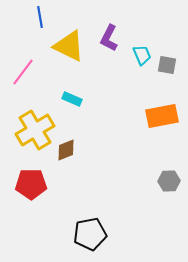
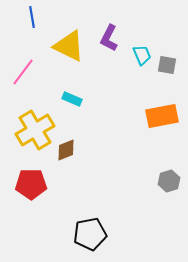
blue line: moved 8 px left
gray hexagon: rotated 15 degrees counterclockwise
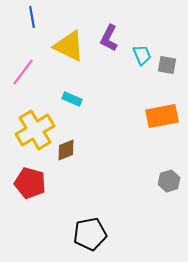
red pentagon: moved 1 px left, 1 px up; rotated 16 degrees clockwise
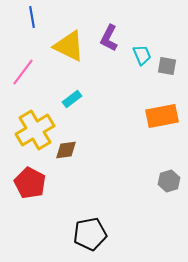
gray square: moved 1 px down
cyan rectangle: rotated 60 degrees counterclockwise
brown diamond: rotated 15 degrees clockwise
red pentagon: rotated 12 degrees clockwise
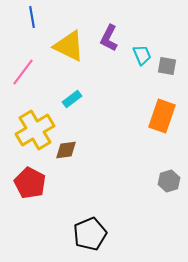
orange rectangle: rotated 60 degrees counterclockwise
black pentagon: rotated 12 degrees counterclockwise
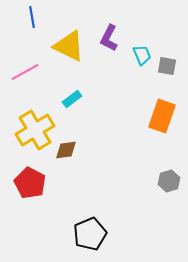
pink line: moved 2 px right; rotated 24 degrees clockwise
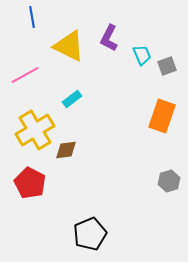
gray square: rotated 30 degrees counterclockwise
pink line: moved 3 px down
